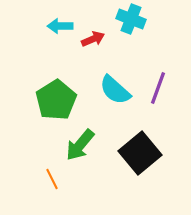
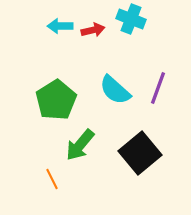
red arrow: moved 9 px up; rotated 10 degrees clockwise
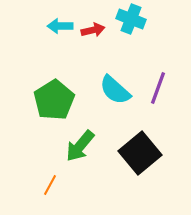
green pentagon: moved 2 px left
green arrow: moved 1 px down
orange line: moved 2 px left, 6 px down; rotated 55 degrees clockwise
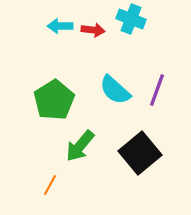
red arrow: rotated 20 degrees clockwise
purple line: moved 1 px left, 2 px down
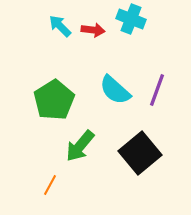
cyan arrow: rotated 45 degrees clockwise
